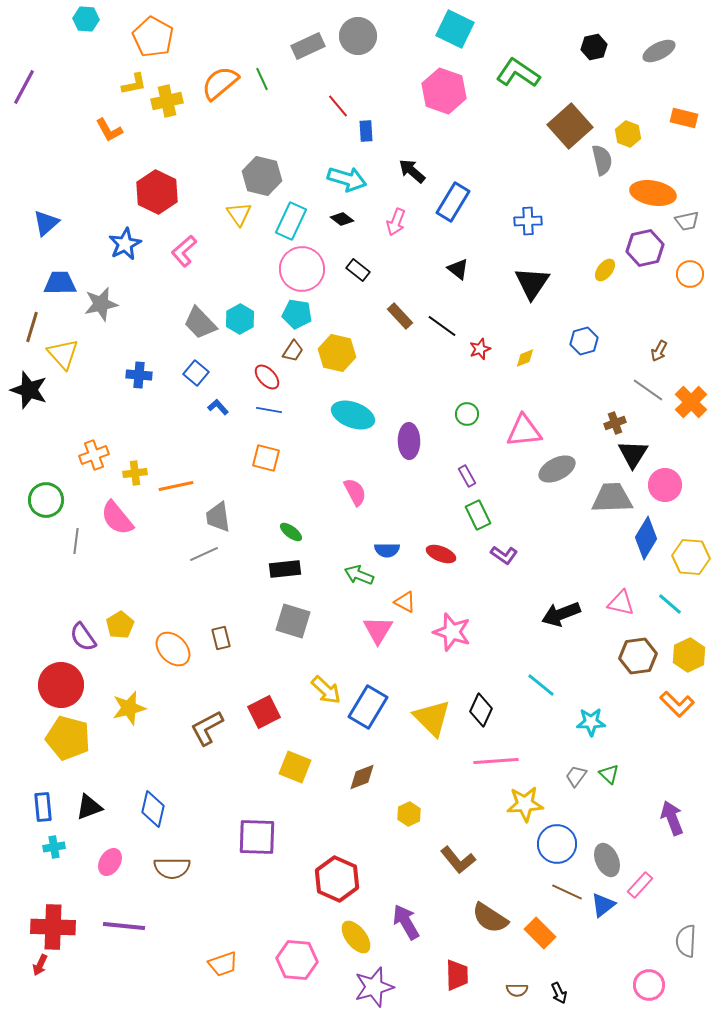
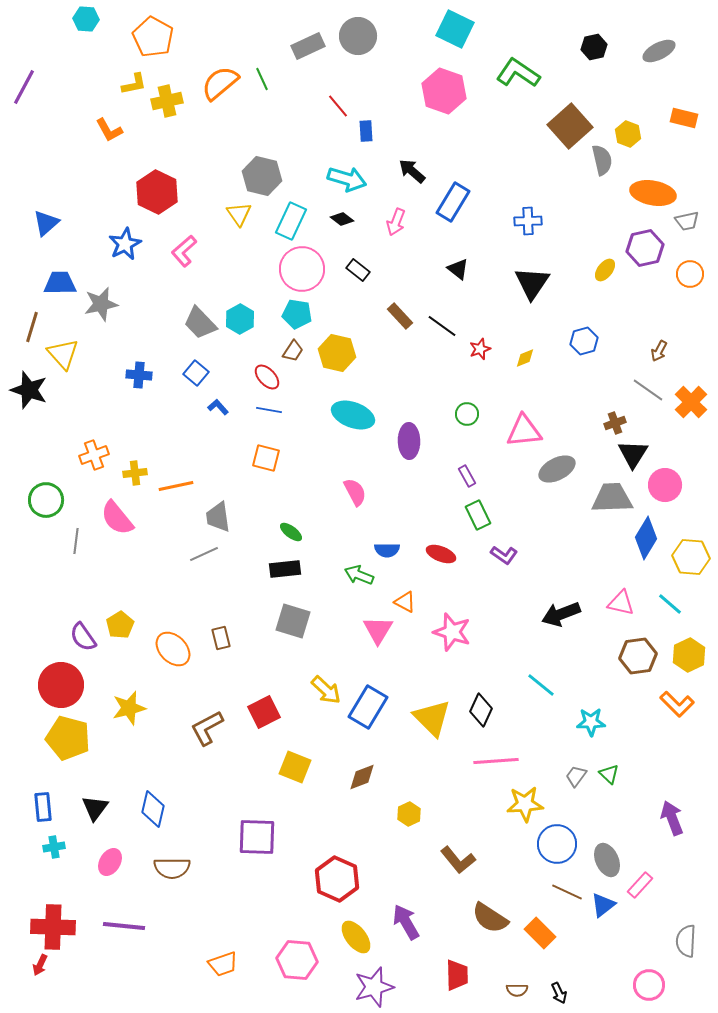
black triangle at (89, 807): moved 6 px right, 1 px down; rotated 32 degrees counterclockwise
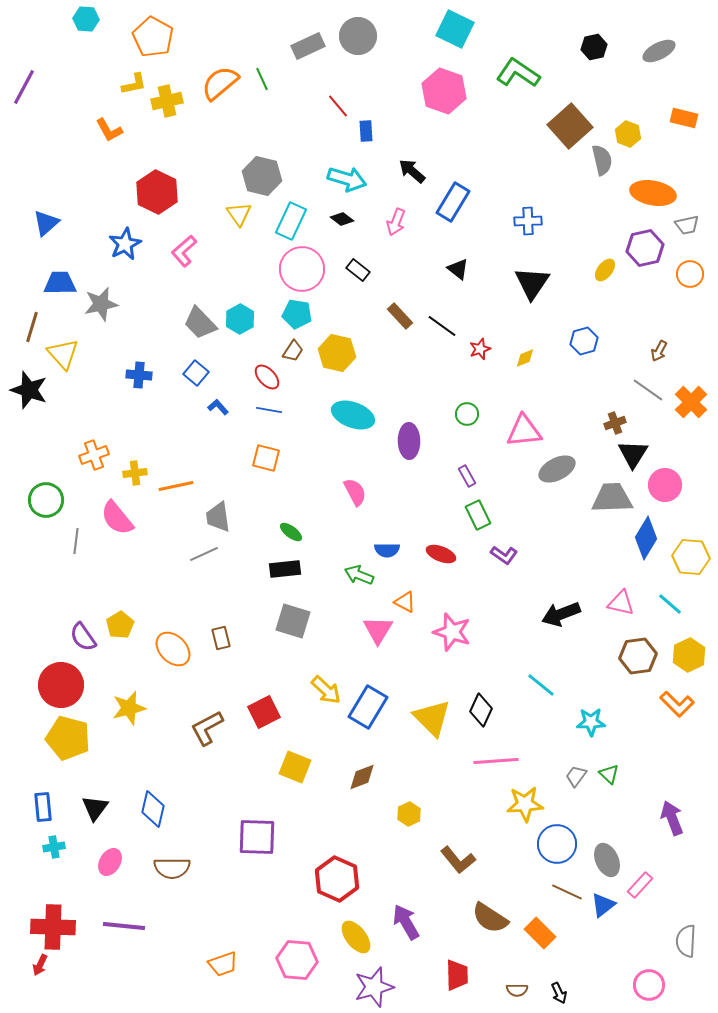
gray trapezoid at (687, 221): moved 4 px down
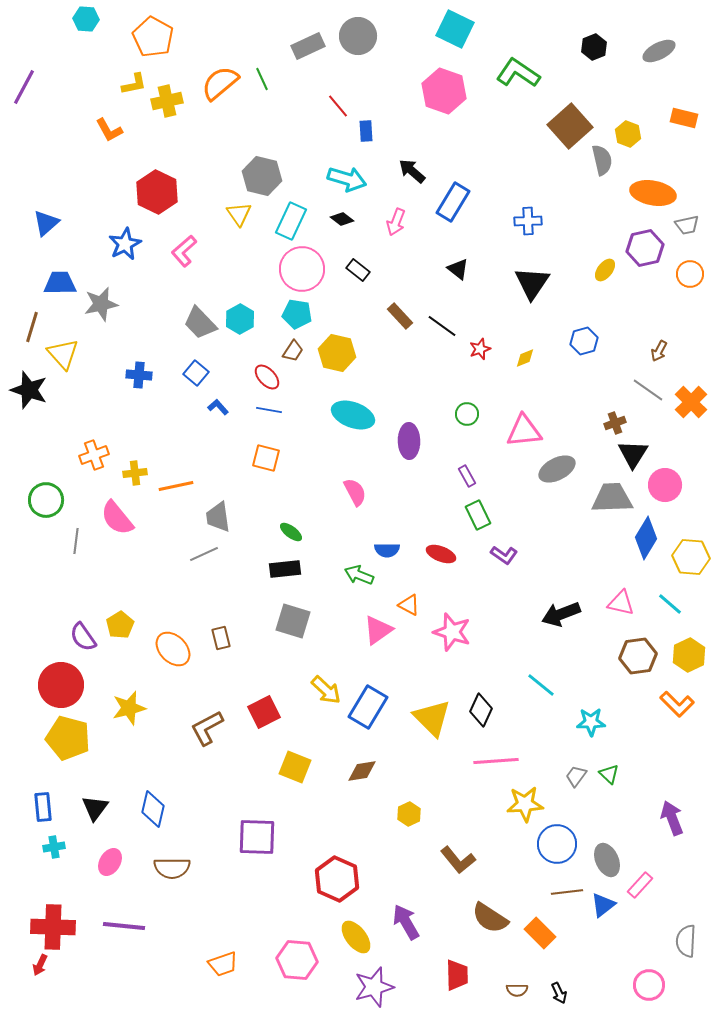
black hexagon at (594, 47): rotated 10 degrees counterclockwise
orange triangle at (405, 602): moved 4 px right, 3 px down
pink triangle at (378, 630): rotated 24 degrees clockwise
brown diamond at (362, 777): moved 6 px up; rotated 12 degrees clockwise
brown line at (567, 892): rotated 32 degrees counterclockwise
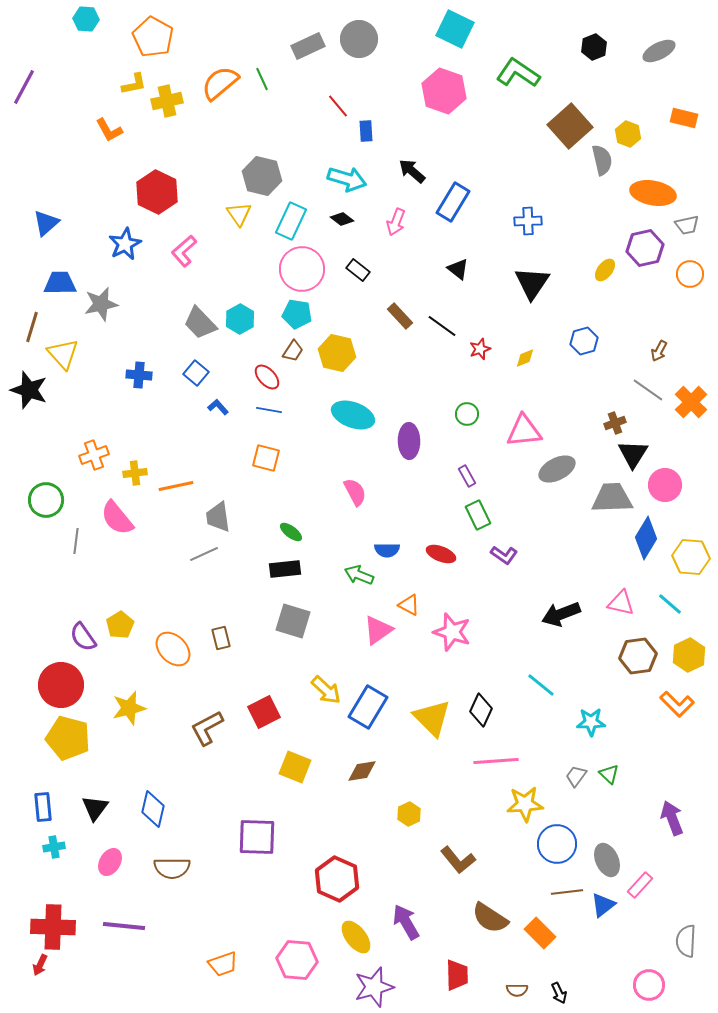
gray circle at (358, 36): moved 1 px right, 3 px down
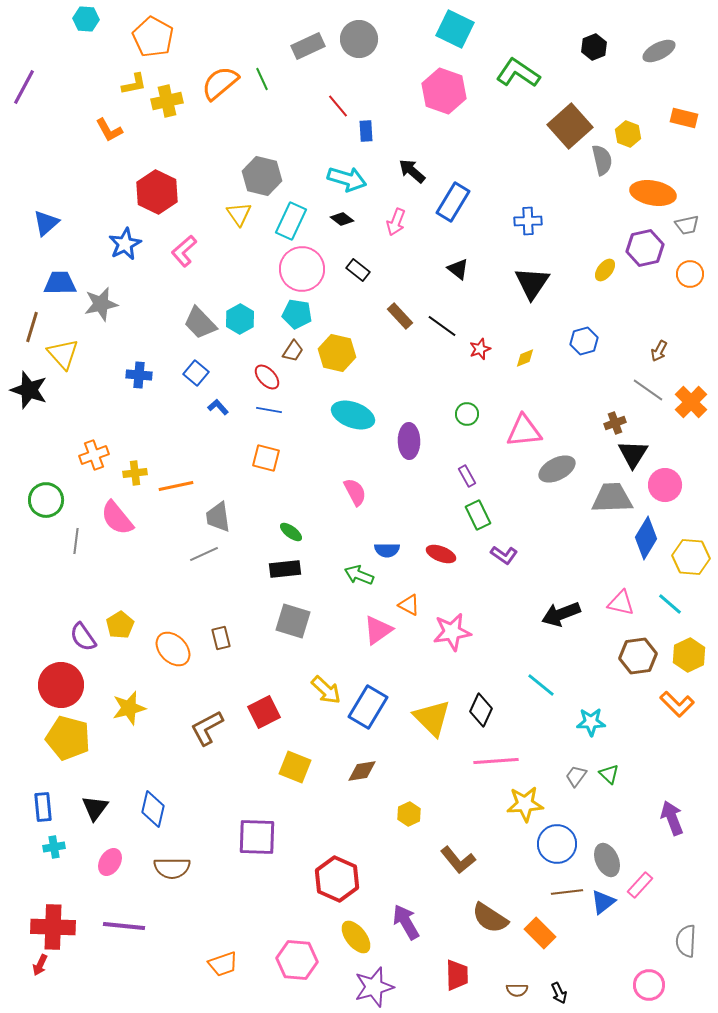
pink star at (452, 632): rotated 27 degrees counterclockwise
blue triangle at (603, 905): moved 3 px up
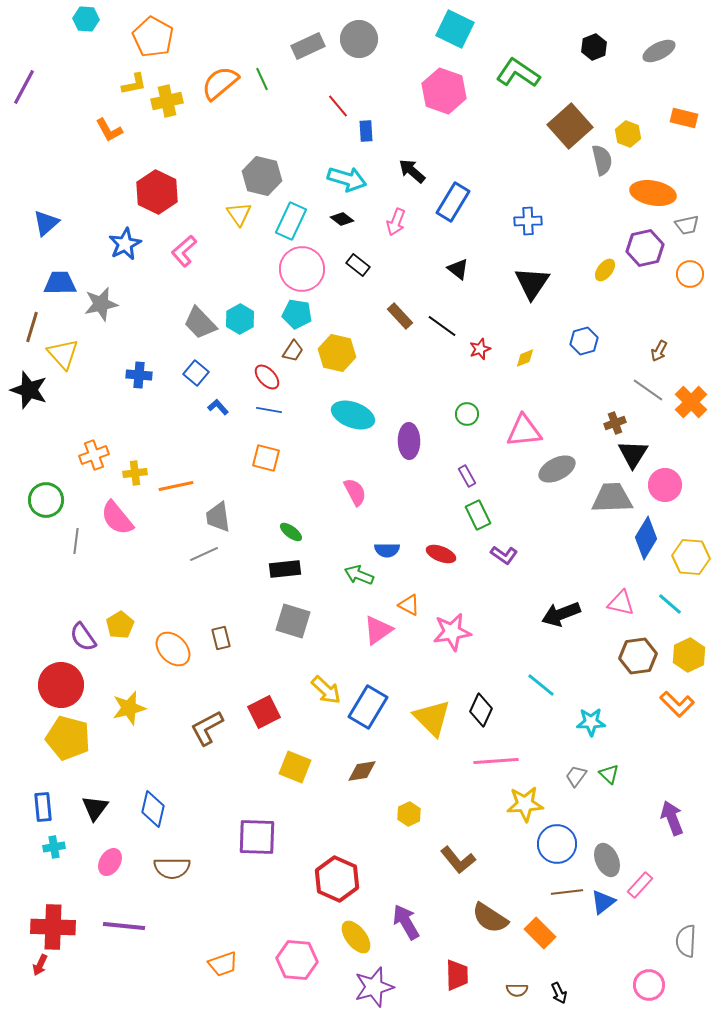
black rectangle at (358, 270): moved 5 px up
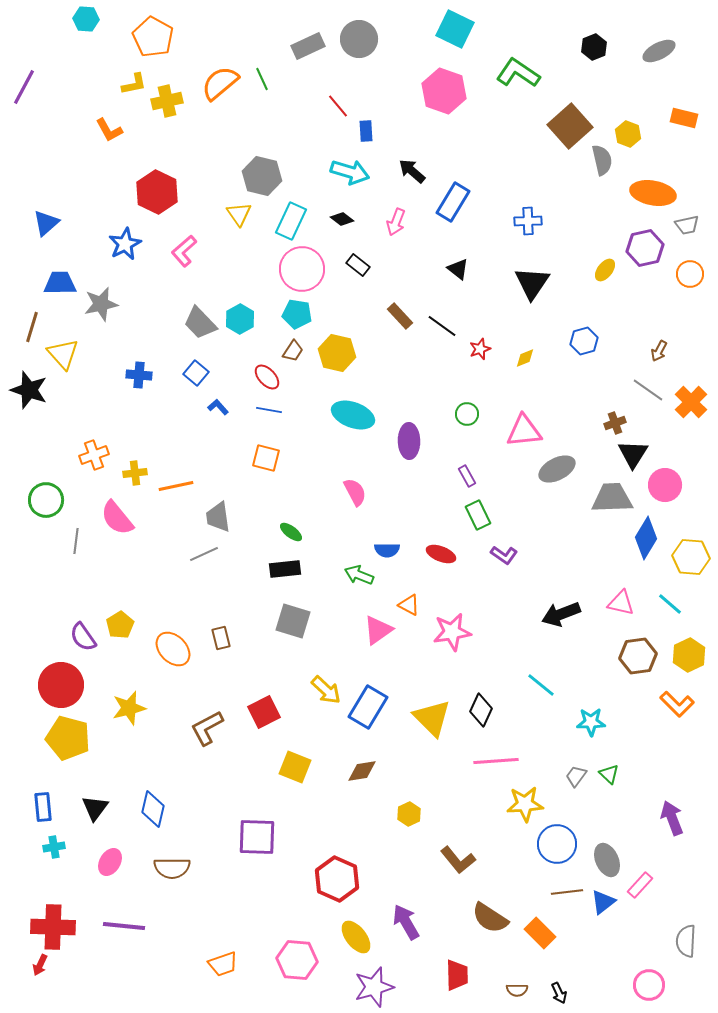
cyan arrow at (347, 179): moved 3 px right, 7 px up
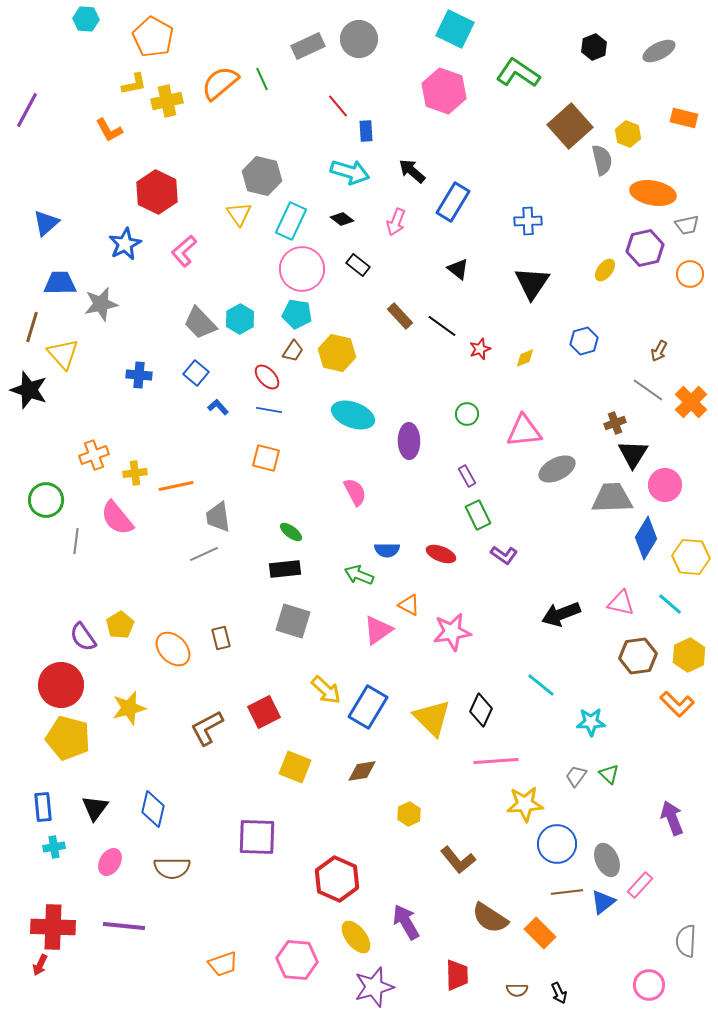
purple line at (24, 87): moved 3 px right, 23 px down
